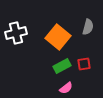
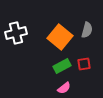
gray semicircle: moved 1 px left, 3 px down
orange square: moved 2 px right
pink semicircle: moved 2 px left
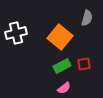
gray semicircle: moved 12 px up
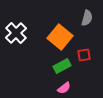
white cross: rotated 30 degrees counterclockwise
red square: moved 9 px up
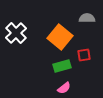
gray semicircle: rotated 105 degrees counterclockwise
green rectangle: rotated 12 degrees clockwise
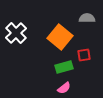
green rectangle: moved 2 px right, 1 px down
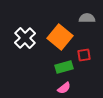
white cross: moved 9 px right, 5 px down
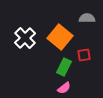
green rectangle: rotated 48 degrees counterclockwise
